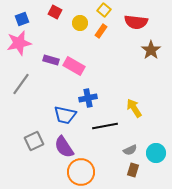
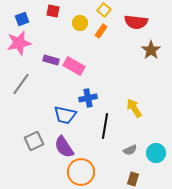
red square: moved 2 px left, 1 px up; rotated 16 degrees counterclockwise
black line: rotated 70 degrees counterclockwise
brown rectangle: moved 9 px down
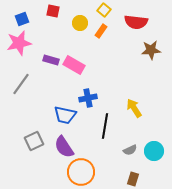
brown star: rotated 30 degrees clockwise
pink rectangle: moved 1 px up
cyan circle: moved 2 px left, 2 px up
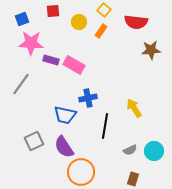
red square: rotated 16 degrees counterclockwise
yellow circle: moved 1 px left, 1 px up
pink star: moved 12 px right; rotated 15 degrees clockwise
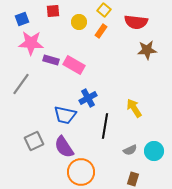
brown star: moved 4 px left
blue cross: rotated 18 degrees counterclockwise
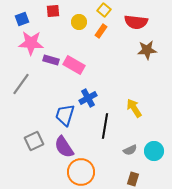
blue trapezoid: rotated 95 degrees clockwise
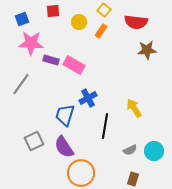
orange circle: moved 1 px down
